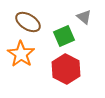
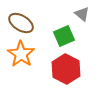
gray triangle: moved 2 px left, 3 px up
brown ellipse: moved 7 px left, 1 px down
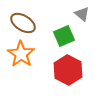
brown ellipse: moved 2 px right
red hexagon: moved 2 px right, 1 px down
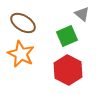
green square: moved 3 px right
orange star: rotated 8 degrees counterclockwise
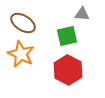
gray triangle: rotated 35 degrees counterclockwise
green square: rotated 10 degrees clockwise
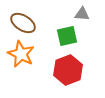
red hexagon: rotated 12 degrees clockwise
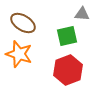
orange star: moved 2 px left; rotated 8 degrees counterclockwise
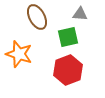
gray triangle: moved 2 px left
brown ellipse: moved 14 px right, 6 px up; rotated 30 degrees clockwise
green square: moved 1 px right, 1 px down
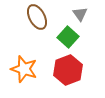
gray triangle: rotated 49 degrees clockwise
green square: rotated 35 degrees counterclockwise
orange star: moved 5 px right, 15 px down
